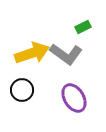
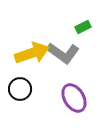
gray L-shape: moved 3 px left, 1 px up
black circle: moved 2 px left, 1 px up
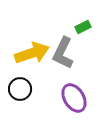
gray L-shape: rotated 80 degrees clockwise
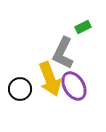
yellow arrow: moved 18 px right, 26 px down; rotated 88 degrees clockwise
purple ellipse: moved 12 px up
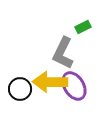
yellow arrow: moved 3 px down; rotated 112 degrees clockwise
